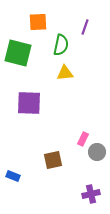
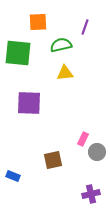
green semicircle: rotated 115 degrees counterclockwise
green square: rotated 8 degrees counterclockwise
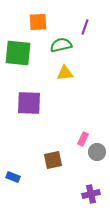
blue rectangle: moved 1 px down
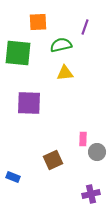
pink rectangle: rotated 24 degrees counterclockwise
brown square: rotated 12 degrees counterclockwise
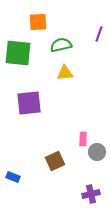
purple line: moved 14 px right, 7 px down
purple square: rotated 8 degrees counterclockwise
brown square: moved 2 px right, 1 px down
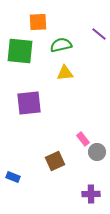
purple line: rotated 70 degrees counterclockwise
green square: moved 2 px right, 2 px up
pink rectangle: rotated 40 degrees counterclockwise
purple cross: rotated 12 degrees clockwise
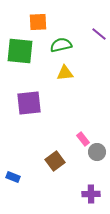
brown square: rotated 12 degrees counterclockwise
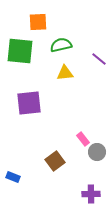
purple line: moved 25 px down
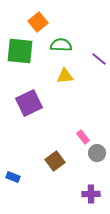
orange square: rotated 36 degrees counterclockwise
green semicircle: rotated 15 degrees clockwise
yellow triangle: moved 3 px down
purple square: rotated 20 degrees counterclockwise
pink rectangle: moved 2 px up
gray circle: moved 1 px down
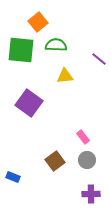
green semicircle: moved 5 px left
green square: moved 1 px right, 1 px up
purple square: rotated 28 degrees counterclockwise
gray circle: moved 10 px left, 7 px down
